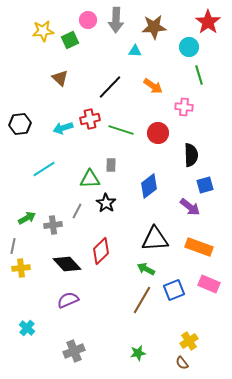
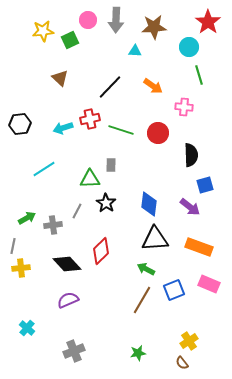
blue diamond at (149, 186): moved 18 px down; rotated 45 degrees counterclockwise
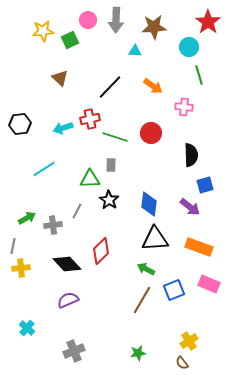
green line at (121, 130): moved 6 px left, 7 px down
red circle at (158, 133): moved 7 px left
black star at (106, 203): moved 3 px right, 3 px up
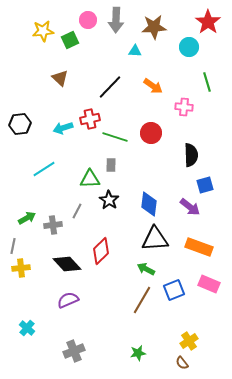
green line at (199, 75): moved 8 px right, 7 px down
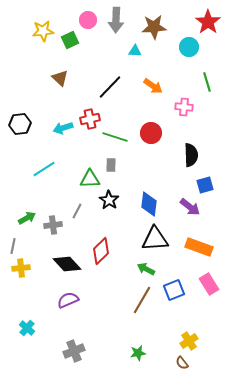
pink rectangle at (209, 284): rotated 35 degrees clockwise
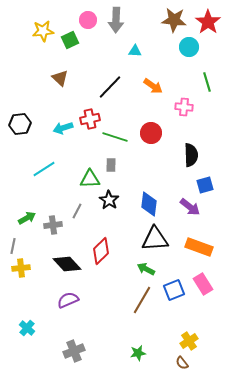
brown star at (154, 27): moved 20 px right, 7 px up; rotated 10 degrees clockwise
pink rectangle at (209, 284): moved 6 px left
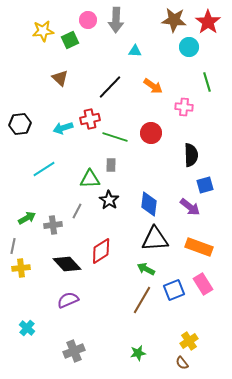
red diamond at (101, 251): rotated 12 degrees clockwise
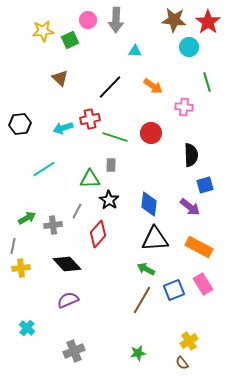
orange rectangle at (199, 247): rotated 8 degrees clockwise
red diamond at (101, 251): moved 3 px left, 17 px up; rotated 16 degrees counterclockwise
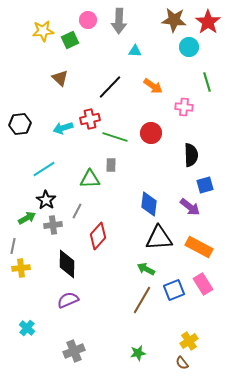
gray arrow at (116, 20): moved 3 px right, 1 px down
black star at (109, 200): moved 63 px left
red diamond at (98, 234): moved 2 px down
black triangle at (155, 239): moved 4 px right, 1 px up
black diamond at (67, 264): rotated 44 degrees clockwise
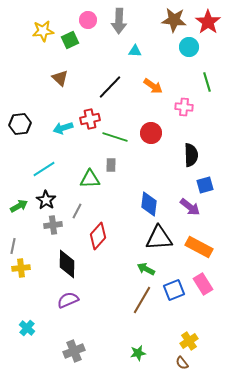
green arrow at (27, 218): moved 8 px left, 12 px up
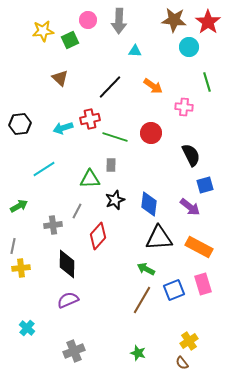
black semicircle at (191, 155): rotated 25 degrees counterclockwise
black star at (46, 200): moved 69 px right; rotated 18 degrees clockwise
pink rectangle at (203, 284): rotated 15 degrees clockwise
green star at (138, 353): rotated 28 degrees clockwise
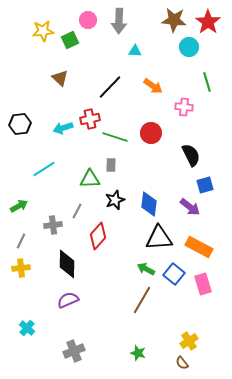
gray line at (13, 246): moved 8 px right, 5 px up; rotated 14 degrees clockwise
blue square at (174, 290): moved 16 px up; rotated 30 degrees counterclockwise
